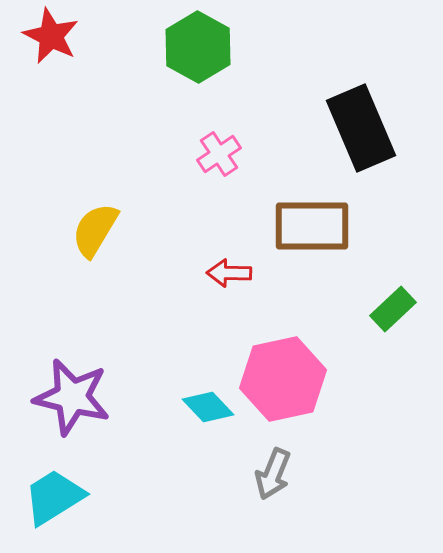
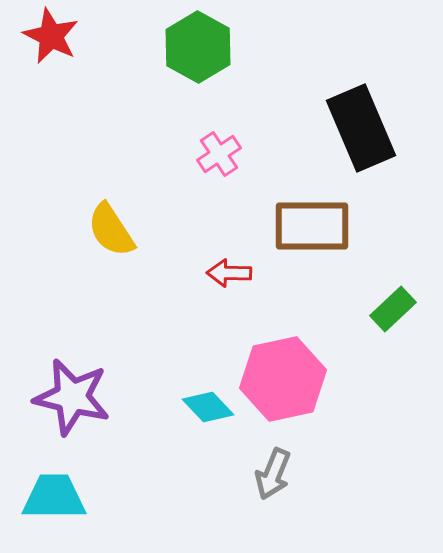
yellow semicircle: moved 16 px right; rotated 64 degrees counterclockwise
cyan trapezoid: rotated 32 degrees clockwise
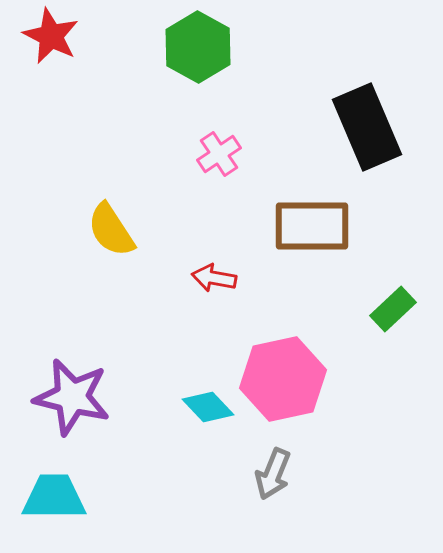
black rectangle: moved 6 px right, 1 px up
red arrow: moved 15 px left, 5 px down; rotated 9 degrees clockwise
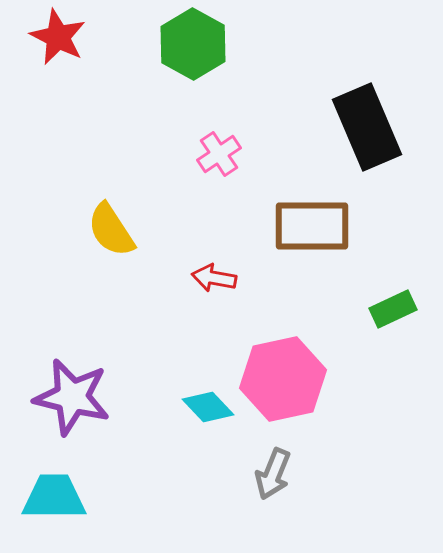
red star: moved 7 px right, 1 px down
green hexagon: moved 5 px left, 3 px up
green rectangle: rotated 18 degrees clockwise
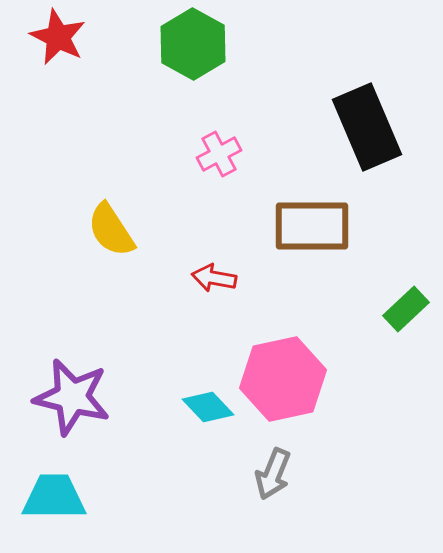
pink cross: rotated 6 degrees clockwise
green rectangle: moved 13 px right; rotated 18 degrees counterclockwise
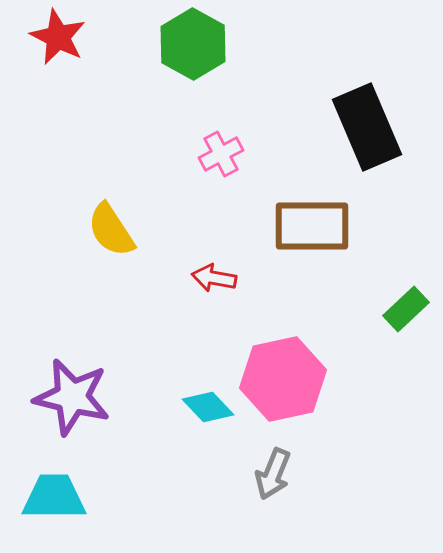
pink cross: moved 2 px right
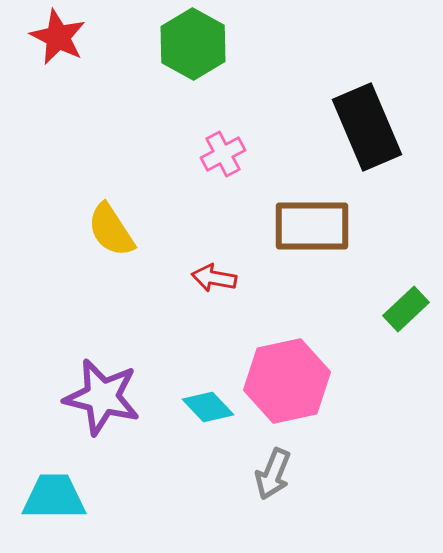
pink cross: moved 2 px right
pink hexagon: moved 4 px right, 2 px down
purple star: moved 30 px right
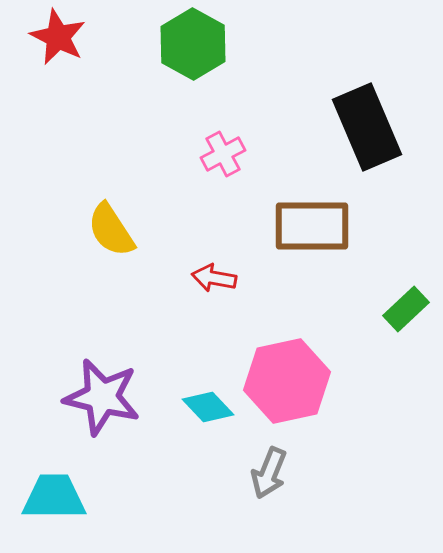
gray arrow: moved 4 px left, 1 px up
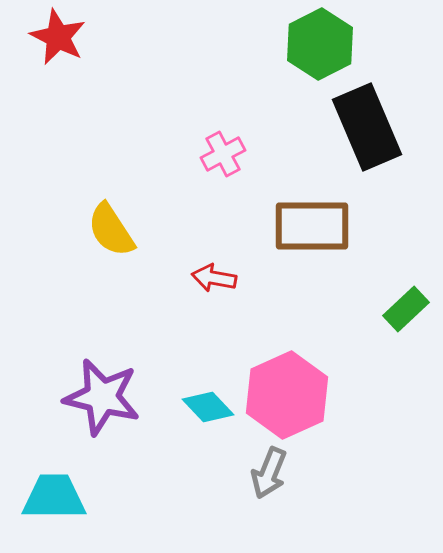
green hexagon: moved 127 px right; rotated 4 degrees clockwise
pink hexagon: moved 14 px down; rotated 12 degrees counterclockwise
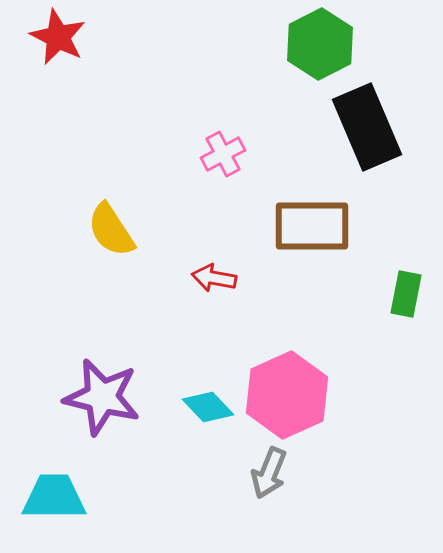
green rectangle: moved 15 px up; rotated 36 degrees counterclockwise
